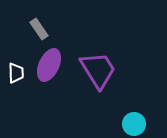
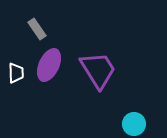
gray rectangle: moved 2 px left
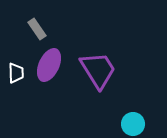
cyan circle: moved 1 px left
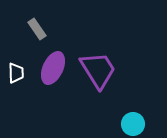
purple ellipse: moved 4 px right, 3 px down
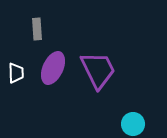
gray rectangle: rotated 30 degrees clockwise
purple trapezoid: rotated 6 degrees clockwise
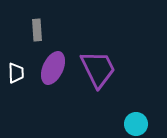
gray rectangle: moved 1 px down
purple trapezoid: moved 1 px up
cyan circle: moved 3 px right
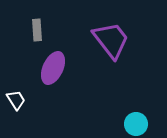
purple trapezoid: moved 13 px right, 29 px up; rotated 12 degrees counterclockwise
white trapezoid: moved 27 px down; rotated 30 degrees counterclockwise
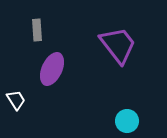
purple trapezoid: moved 7 px right, 5 px down
purple ellipse: moved 1 px left, 1 px down
cyan circle: moved 9 px left, 3 px up
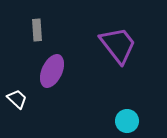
purple ellipse: moved 2 px down
white trapezoid: moved 1 px right, 1 px up; rotated 15 degrees counterclockwise
